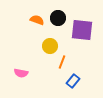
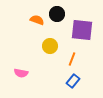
black circle: moved 1 px left, 4 px up
orange line: moved 10 px right, 3 px up
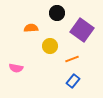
black circle: moved 1 px up
orange semicircle: moved 6 px left, 8 px down; rotated 24 degrees counterclockwise
purple square: rotated 30 degrees clockwise
orange line: rotated 48 degrees clockwise
pink semicircle: moved 5 px left, 5 px up
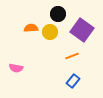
black circle: moved 1 px right, 1 px down
yellow circle: moved 14 px up
orange line: moved 3 px up
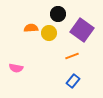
yellow circle: moved 1 px left, 1 px down
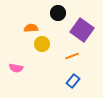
black circle: moved 1 px up
yellow circle: moved 7 px left, 11 px down
